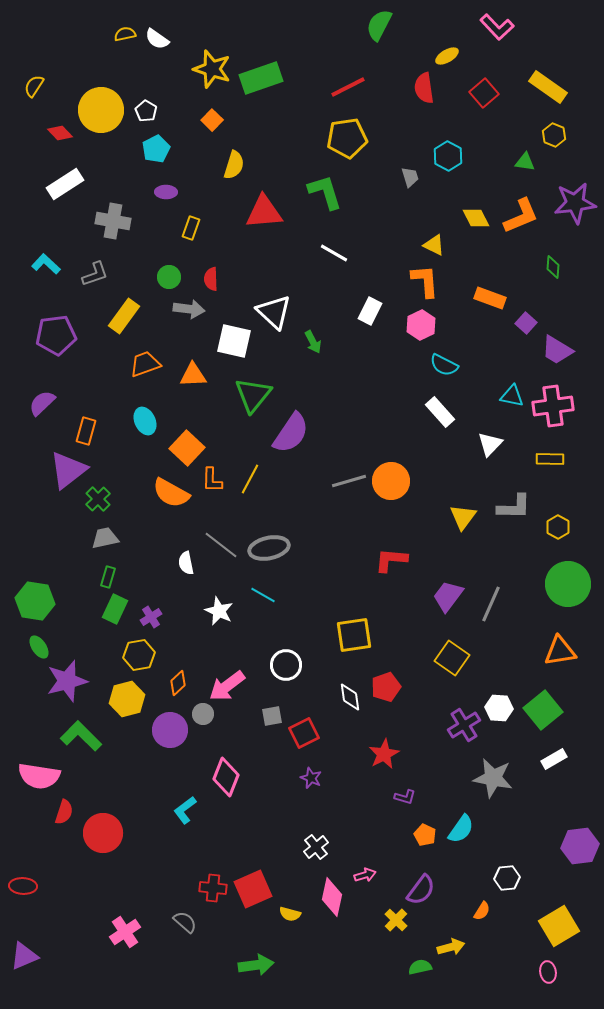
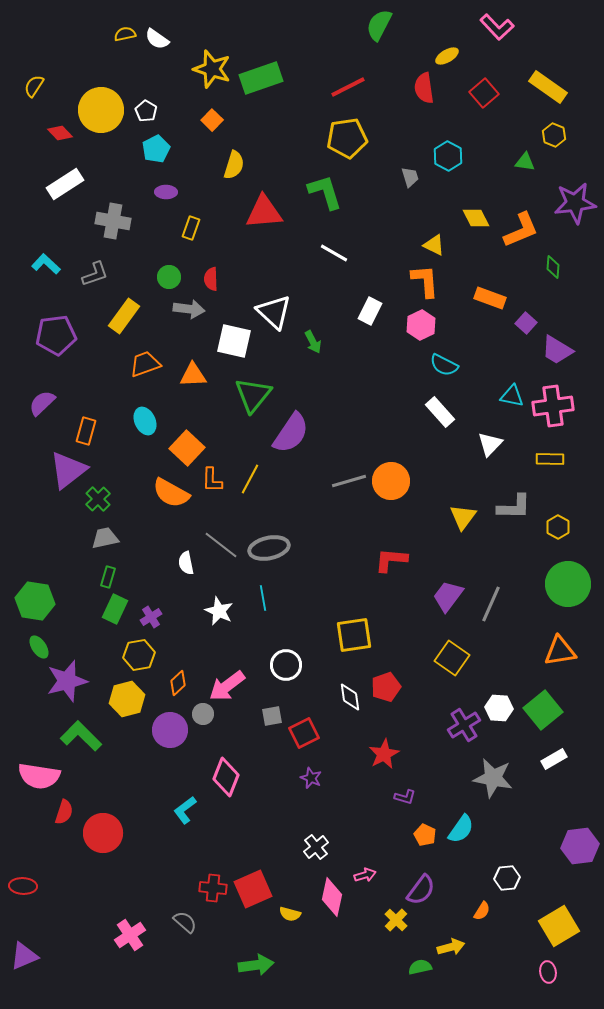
orange L-shape at (521, 216): moved 14 px down
cyan line at (263, 595): moved 3 px down; rotated 50 degrees clockwise
pink cross at (125, 932): moved 5 px right, 3 px down
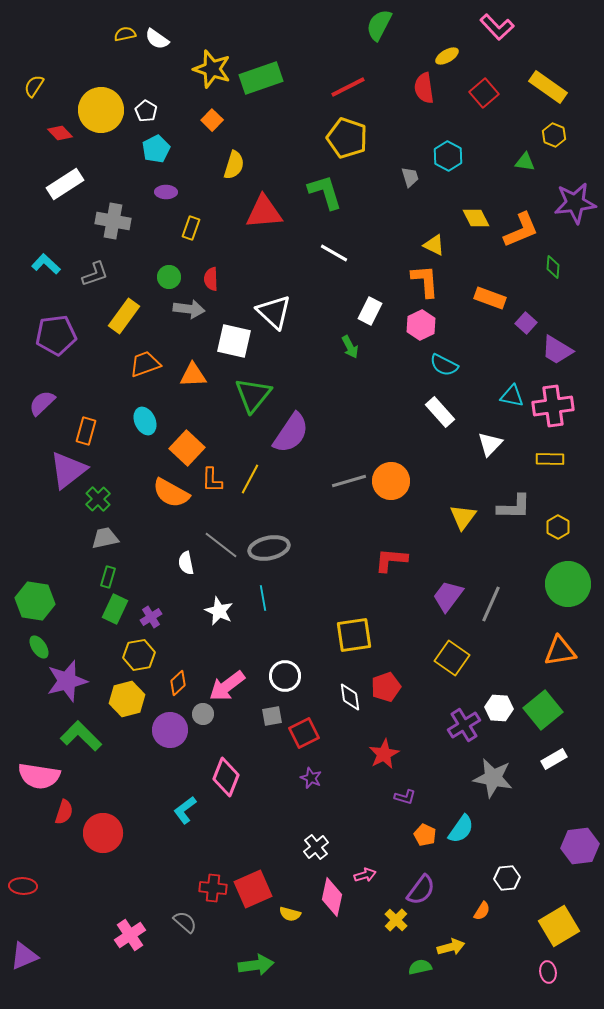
yellow pentagon at (347, 138): rotated 27 degrees clockwise
green arrow at (313, 342): moved 37 px right, 5 px down
white circle at (286, 665): moved 1 px left, 11 px down
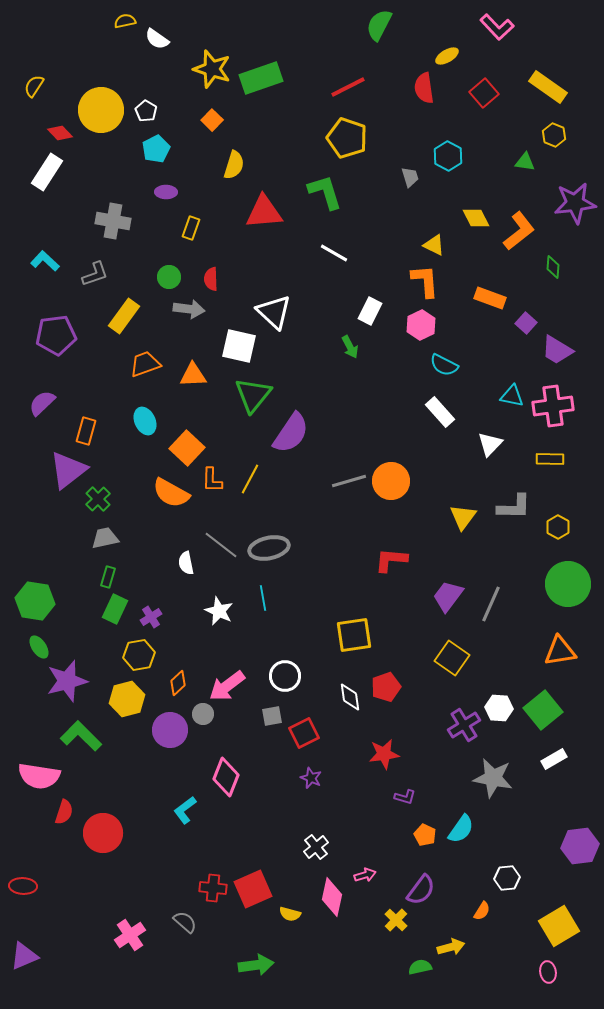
yellow semicircle at (125, 34): moved 13 px up
white rectangle at (65, 184): moved 18 px left, 12 px up; rotated 24 degrees counterclockwise
orange L-shape at (521, 230): moved 2 px left, 1 px down; rotated 15 degrees counterclockwise
cyan L-shape at (46, 264): moved 1 px left, 3 px up
white square at (234, 341): moved 5 px right, 5 px down
red star at (384, 754): rotated 20 degrees clockwise
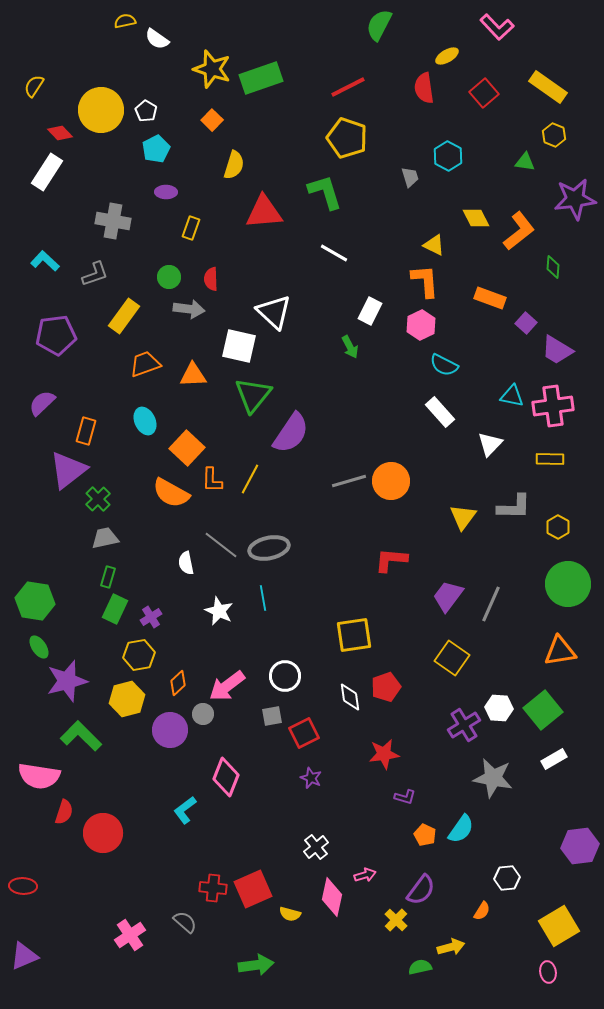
purple star at (575, 203): moved 4 px up
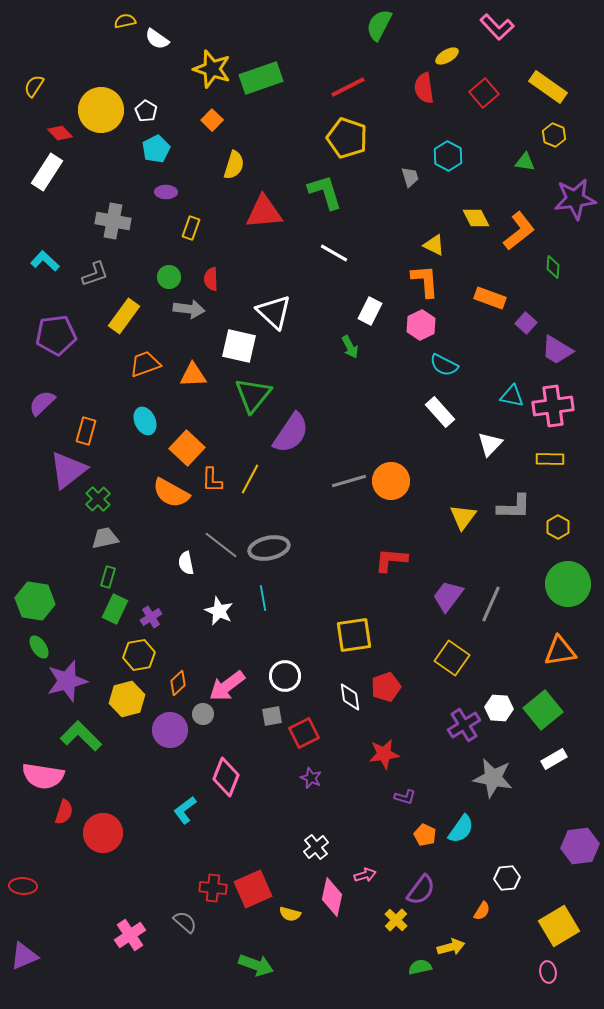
pink semicircle at (39, 776): moved 4 px right
green arrow at (256, 965): rotated 28 degrees clockwise
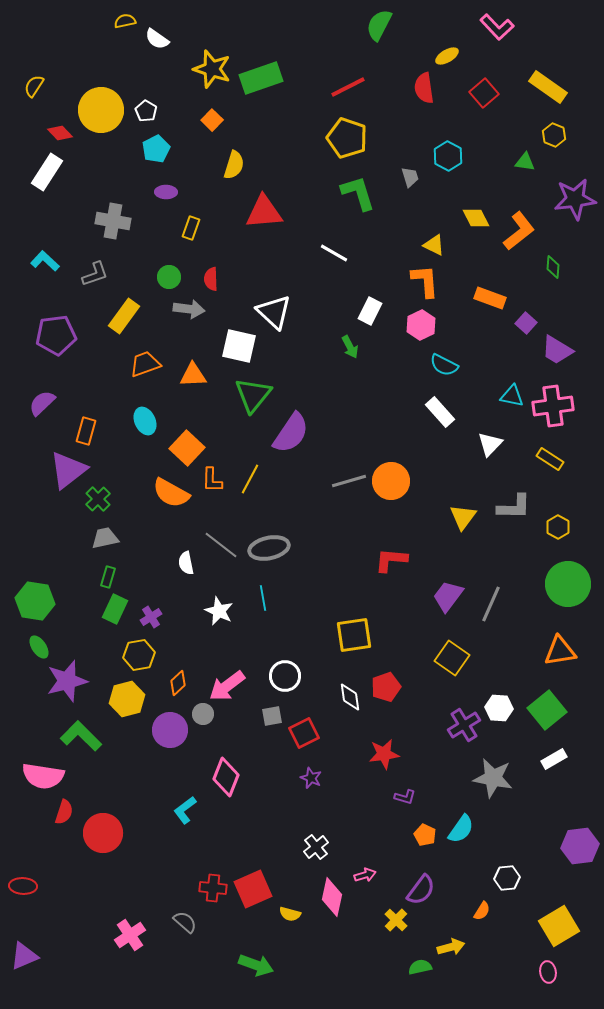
green L-shape at (325, 192): moved 33 px right, 1 px down
yellow rectangle at (550, 459): rotated 32 degrees clockwise
green square at (543, 710): moved 4 px right
